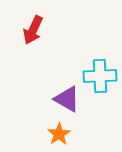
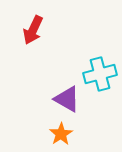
cyan cross: moved 2 px up; rotated 12 degrees counterclockwise
orange star: moved 2 px right
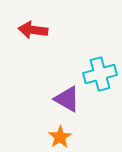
red arrow: rotated 72 degrees clockwise
orange star: moved 1 px left, 3 px down
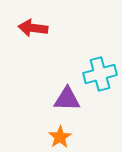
red arrow: moved 2 px up
purple triangle: rotated 28 degrees counterclockwise
